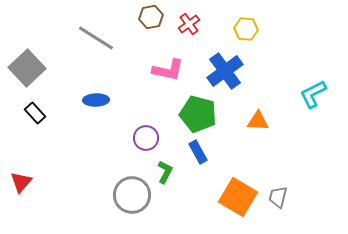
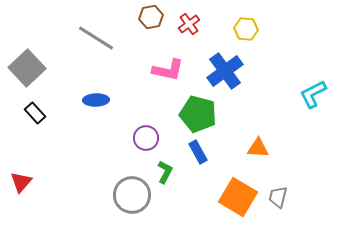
orange triangle: moved 27 px down
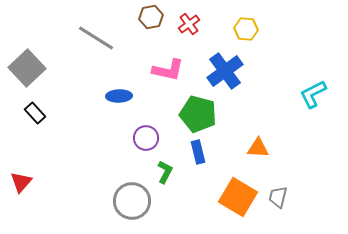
blue ellipse: moved 23 px right, 4 px up
blue rectangle: rotated 15 degrees clockwise
gray circle: moved 6 px down
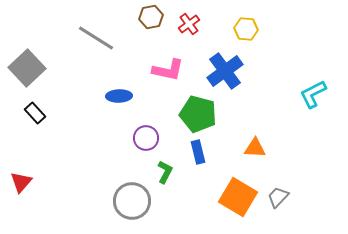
orange triangle: moved 3 px left
gray trapezoid: rotated 30 degrees clockwise
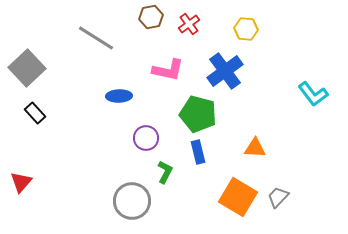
cyan L-shape: rotated 100 degrees counterclockwise
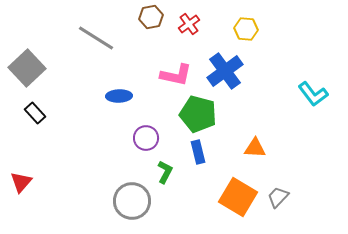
pink L-shape: moved 8 px right, 5 px down
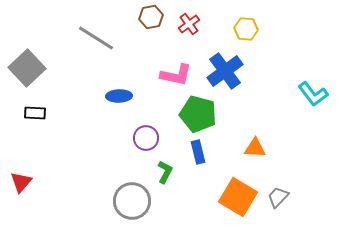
black rectangle: rotated 45 degrees counterclockwise
